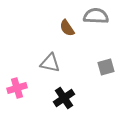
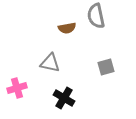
gray semicircle: rotated 105 degrees counterclockwise
brown semicircle: rotated 66 degrees counterclockwise
black cross: rotated 25 degrees counterclockwise
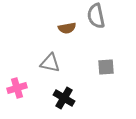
gray square: rotated 12 degrees clockwise
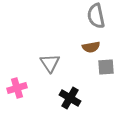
brown semicircle: moved 24 px right, 19 px down
gray triangle: rotated 45 degrees clockwise
black cross: moved 6 px right
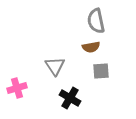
gray semicircle: moved 5 px down
gray triangle: moved 5 px right, 3 px down
gray square: moved 5 px left, 4 px down
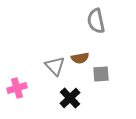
brown semicircle: moved 11 px left, 11 px down
gray triangle: rotated 10 degrees counterclockwise
gray square: moved 3 px down
black cross: rotated 15 degrees clockwise
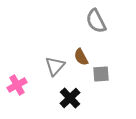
gray semicircle: rotated 15 degrees counterclockwise
brown semicircle: moved 1 px right, 1 px up; rotated 72 degrees clockwise
gray triangle: rotated 25 degrees clockwise
pink cross: moved 3 px up; rotated 12 degrees counterclockwise
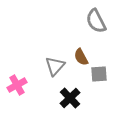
gray square: moved 2 px left
